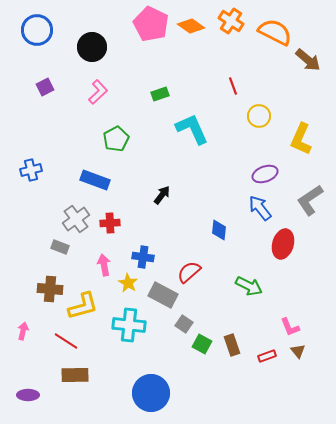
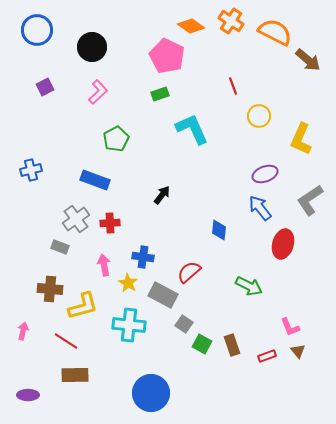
pink pentagon at (151, 24): moved 16 px right, 32 px down
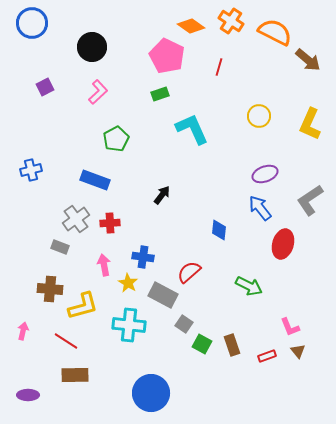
blue circle at (37, 30): moved 5 px left, 7 px up
red line at (233, 86): moved 14 px left, 19 px up; rotated 36 degrees clockwise
yellow L-shape at (301, 139): moved 9 px right, 15 px up
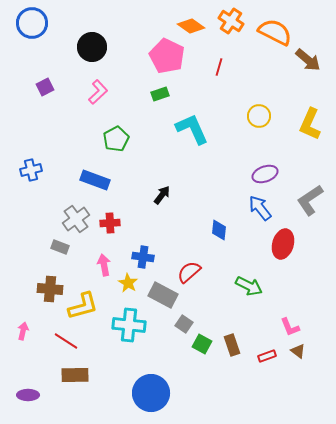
brown triangle at (298, 351): rotated 14 degrees counterclockwise
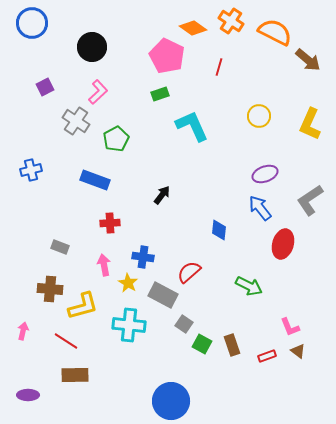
orange diamond at (191, 26): moved 2 px right, 2 px down
cyan L-shape at (192, 129): moved 3 px up
gray cross at (76, 219): moved 98 px up; rotated 20 degrees counterclockwise
blue circle at (151, 393): moved 20 px right, 8 px down
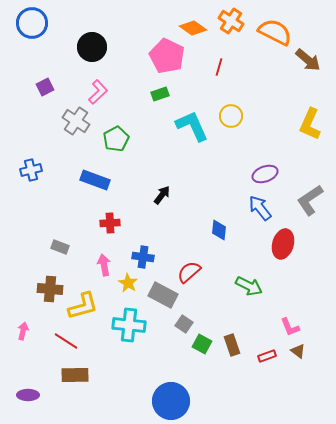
yellow circle at (259, 116): moved 28 px left
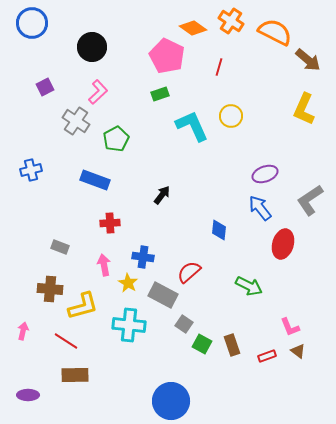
yellow L-shape at (310, 124): moved 6 px left, 15 px up
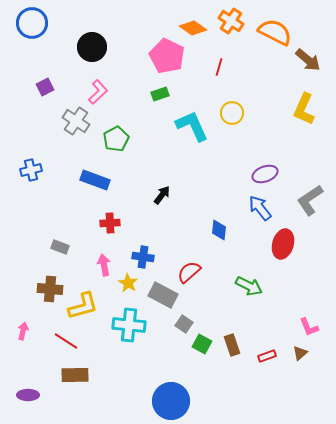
yellow circle at (231, 116): moved 1 px right, 3 px up
pink L-shape at (290, 327): moved 19 px right
brown triangle at (298, 351): moved 2 px right, 2 px down; rotated 42 degrees clockwise
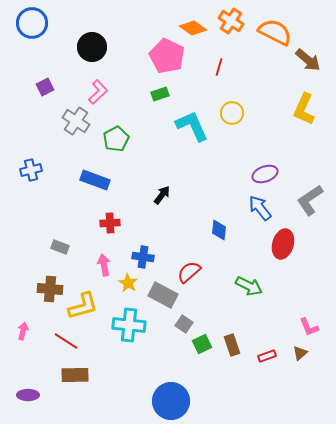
green square at (202, 344): rotated 36 degrees clockwise
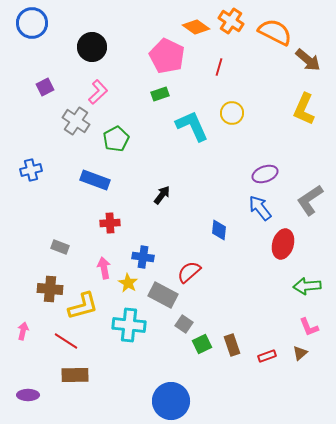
orange diamond at (193, 28): moved 3 px right, 1 px up
pink arrow at (104, 265): moved 3 px down
green arrow at (249, 286): moved 58 px right; rotated 148 degrees clockwise
